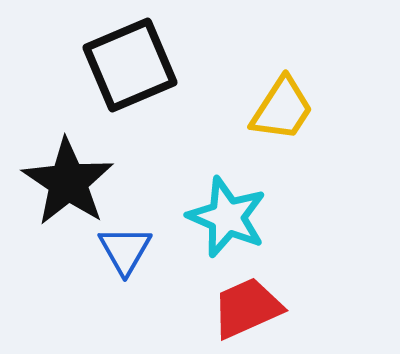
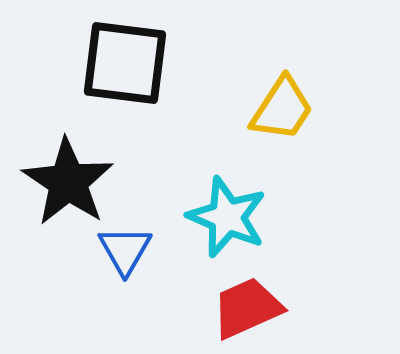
black square: moved 5 px left, 2 px up; rotated 30 degrees clockwise
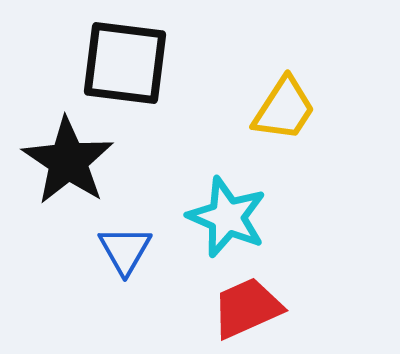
yellow trapezoid: moved 2 px right
black star: moved 21 px up
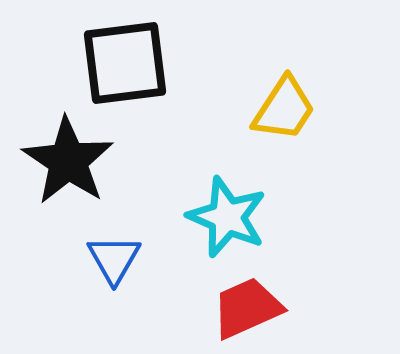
black square: rotated 14 degrees counterclockwise
blue triangle: moved 11 px left, 9 px down
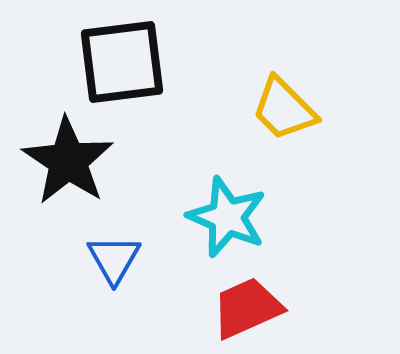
black square: moved 3 px left, 1 px up
yellow trapezoid: rotated 102 degrees clockwise
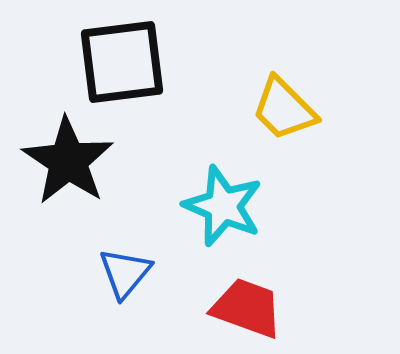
cyan star: moved 4 px left, 11 px up
blue triangle: moved 11 px right, 14 px down; rotated 10 degrees clockwise
red trapezoid: rotated 44 degrees clockwise
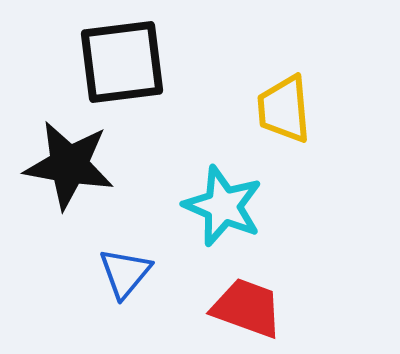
yellow trapezoid: rotated 40 degrees clockwise
black star: moved 1 px right, 4 px down; rotated 24 degrees counterclockwise
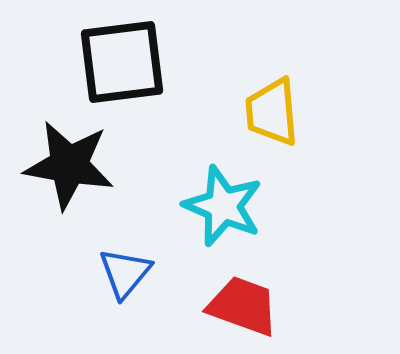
yellow trapezoid: moved 12 px left, 3 px down
red trapezoid: moved 4 px left, 2 px up
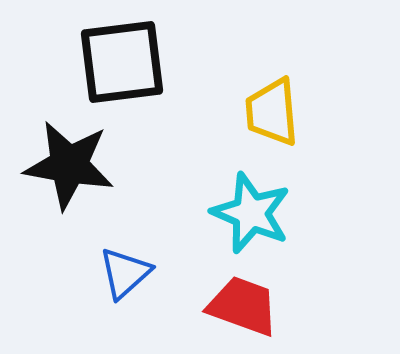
cyan star: moved 28 px right, 7 px down
blue triangle: rotated 8 degrees clockwise
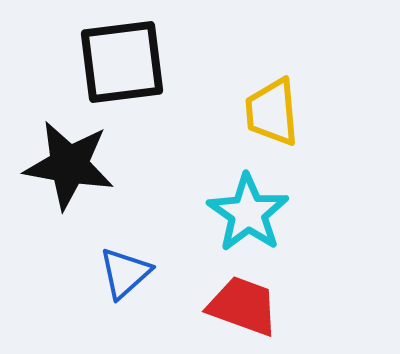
cyan star: moved 3 px left; rotated 12 degrees clockwise
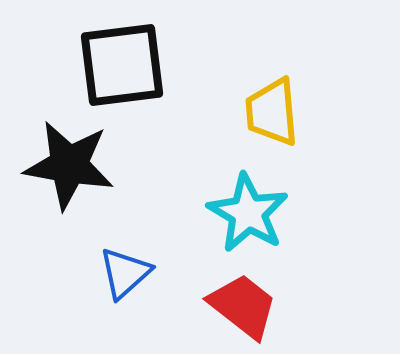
black square: moved 3 px down
cyan star: rotated 4 degrees counterclockwise
red trapezoid: rotated 18 degrees clockwise
